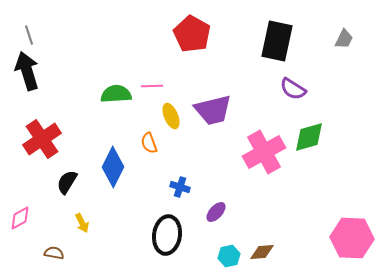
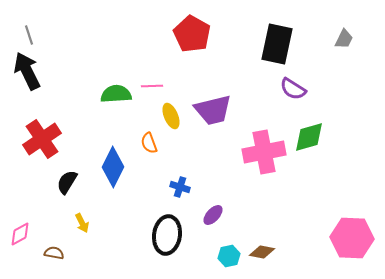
black rectangle: moved 3 px down
black arrow: rotated 9 degrees counterclockwise
pink cross: rotated 18 degrees clockwise
purple ellipse: moved 3 px left, 3 px down
pink diamond: moved 16 px down
brown diamond: rotated 15 degrees clockwise
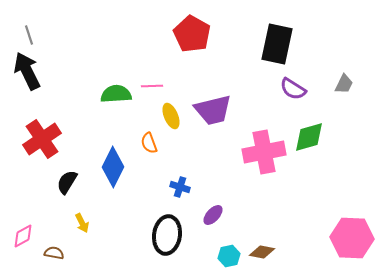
gray trapezoid: moved 45 px down
pink diamond: moved 3 px right, 2 px down
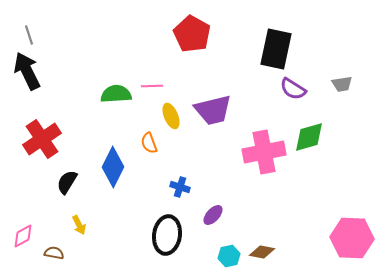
black rectangle: moved 1 px left, 5 px down
gray trapezoid: moved 2 px left; rotated 55 degrees clockwise
yellow arrow: moved 3 px left, 2 px down
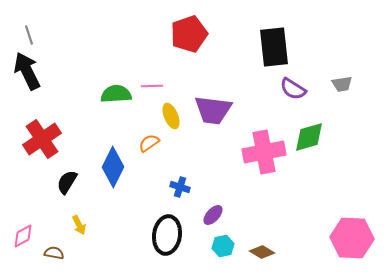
red pentagon: moved 3 px left; rotated 24 degrees clockwise
black rectangle: moved 2 px left, 2 px up; rotated 18 degrees counterclockwise
purple trapezoid: rotated 21 degrees clockwise
orange semicircle: rotated 75 degrees clockwise
brown diamond: rotated 20 degrees clockwise
cyan hexagon: moved 6 px left, 10 px up
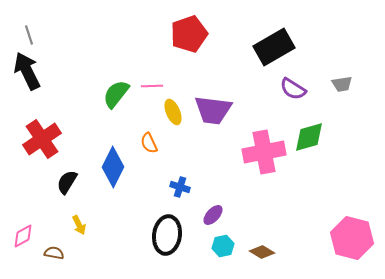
black rectangle: rotated 66 degrees clockwise
green semicircle: rotated 48 degrees counterclockwise
yellow ellipse: moved 2 px right, 4 px up
orange semicircle: rotated 80 degrees counterclockwise
pink hexagon: rotated 12 degrees clockwise
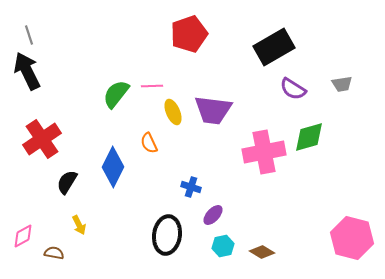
blue cross: moved 11 px right
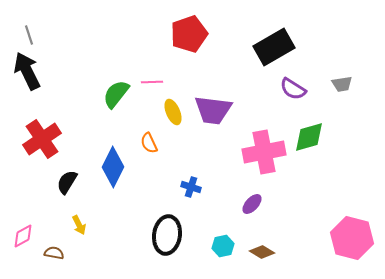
pink line: moved 4 px up
purple ellipse: moved 39 px right, 11 px up
